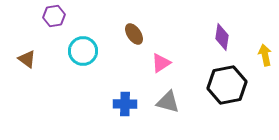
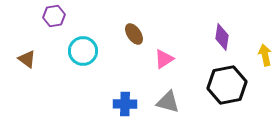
pink triangle: moved 3 px right, 4 px up
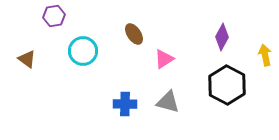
purple diamond: rotated 20 degrees clockwise
black hexagon: rotated 21 degrees counterclockwise
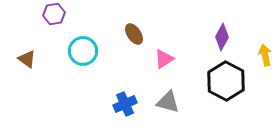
purple hexagon: moved 2 px up
black hexagon: moved 1 px left, 4 px up
blue cross: rotated 25 degrees counterclockwise
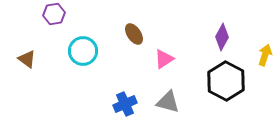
yellow arrow: rotated 30 degrees clockwise
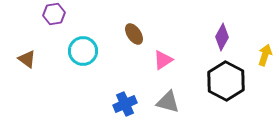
pink triangle: moved 1 px left, 1 px down
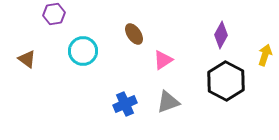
purple diamond: moved 1 px left, 2 px up
gray triangle: rotated 35 degrees counterclockwise
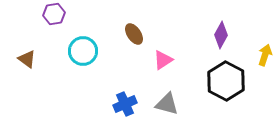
gray triangle: moved 1 px left, 2 px down; rotated 35 degrees clockwise
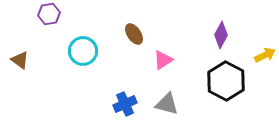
purple hexagon: moved 5 px left
yellow arrow: rotated 45 degrees clockwise
brown triangle: moved 7 px left, 1 px down
